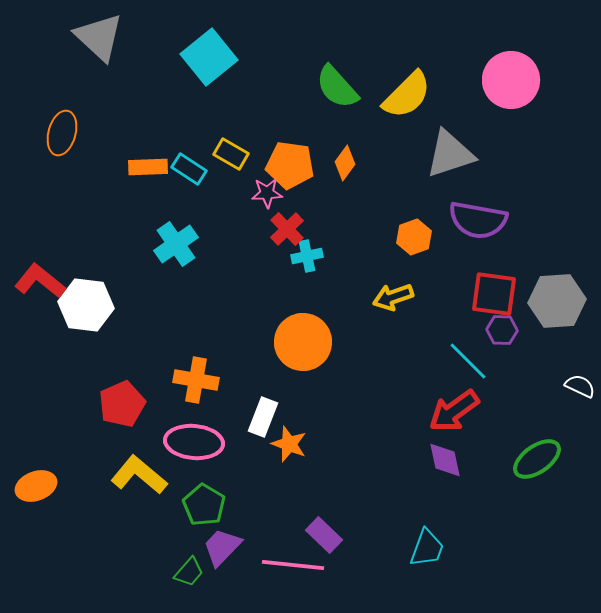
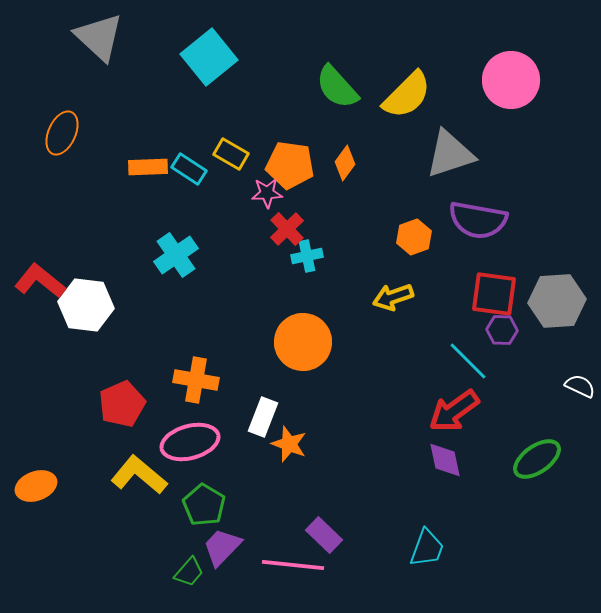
orange ellipse at (62, 133): rotated 9 degrees clockwise
cyan cross at (176, 244): moved 11 px down
pink ellipse at (194, 442): moved 4 px left; rotated 20 degrees counterclockwise
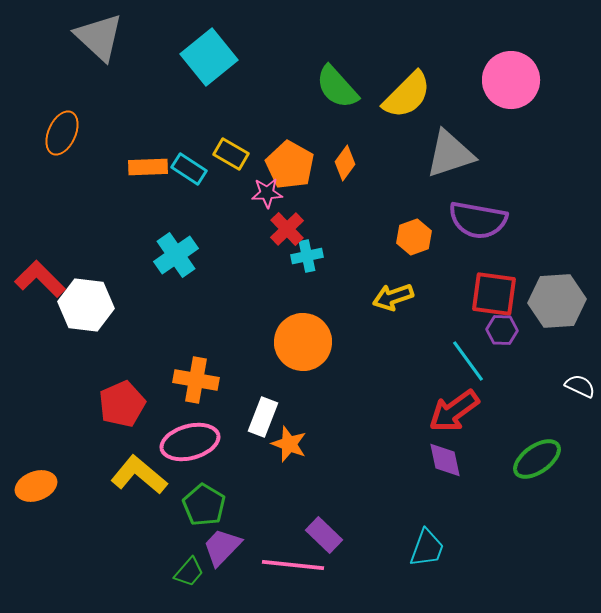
orange pentagon at (290, 165): rotated 21 degrees clockwise
red L-shape at (40, 281): moved 2 px up; rotated 6 degrees clockwise
cyan line at (468, 361): rotated 9 degrees clockwise
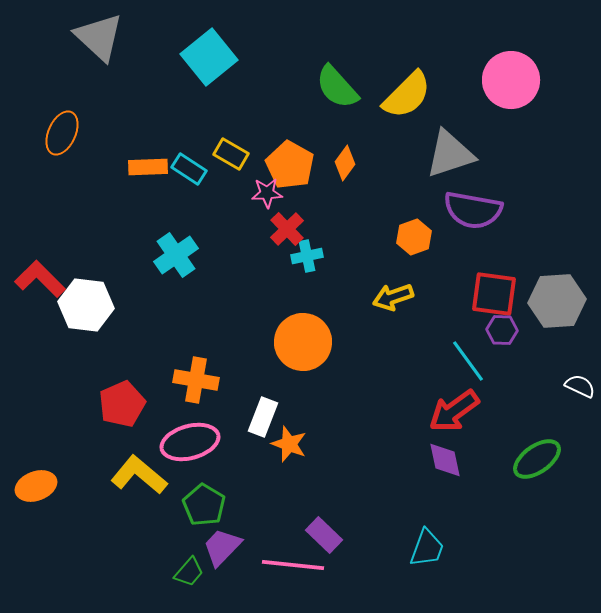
purple semicircle at (478, 220): moved 5 px left, 10 px up
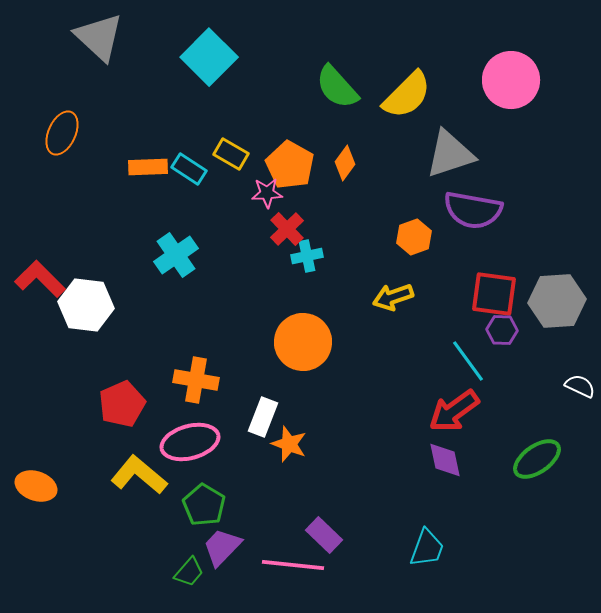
cyan square at (209, 57): rotated 6 degrees counterclockwise
orange ellipse at (36, 486): rotated 39 degrees clockwise
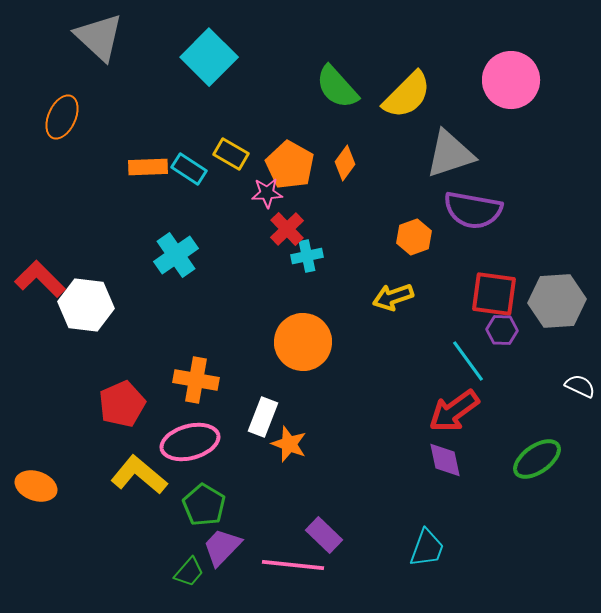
orange ellipse at (62, 133): moved 16 px up
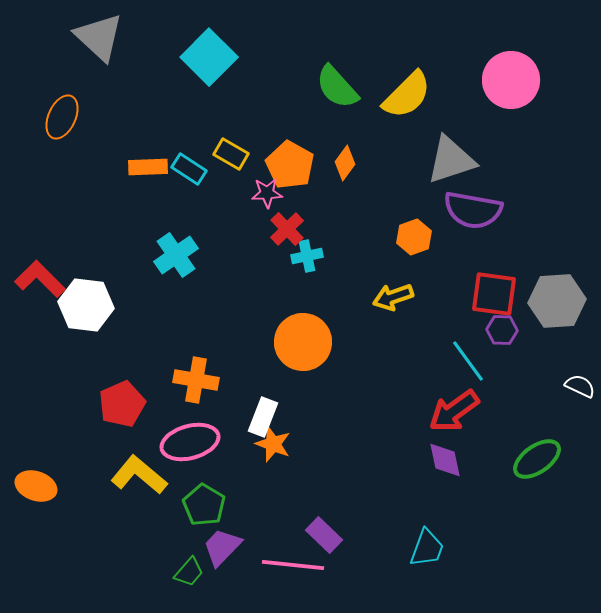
gray triangle at (450, 154): moved 1 px right, 6 px down
orange star at (289, 444): moved 16 px left
